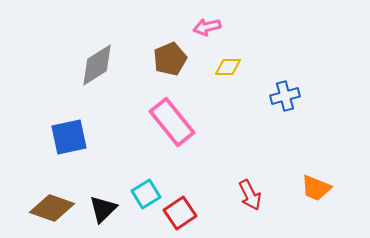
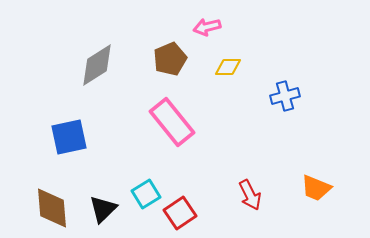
brown diamond: rotated 66 degrees clockwise
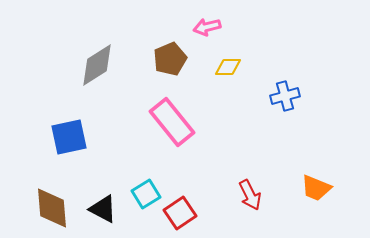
black triangle: rotated 48 degrees counterclockwise
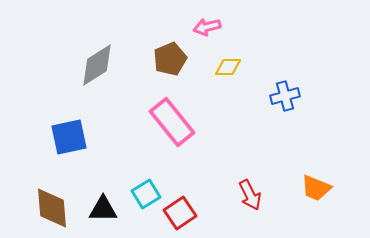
black triangle: rotated 28 degrees counterclockwise
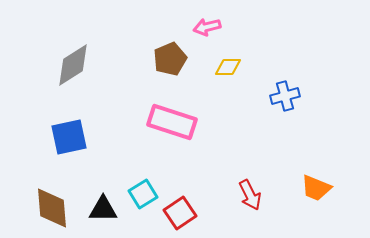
gray diamond: moved 24 px left
pink rectangle: rotated 33 degrees counterclockwise
cyan square: moved 3 px left
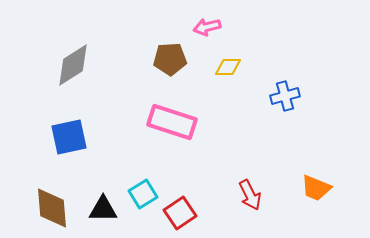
brown pentagon: rotated 20 degrees clockwise
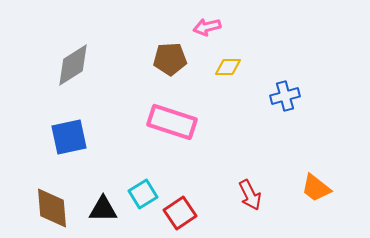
orange trapezoid: rotated 16 degrees clockwise
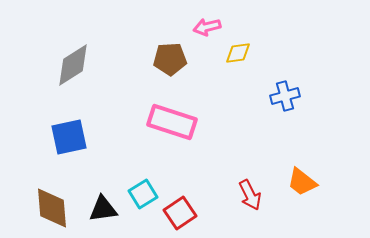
yellow diamond: moved 10 px right, 14 px up; rotated 8 degrees counterclockwise
orange trapezoid: moved 14 px left, 6 px up
black triangle: rotated 8 degrees counterclockwise
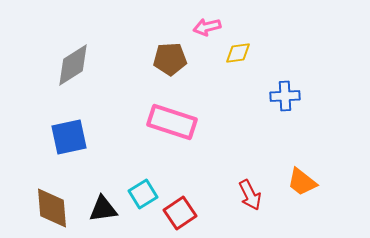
blue cross: rotated 12 degrees clockwise
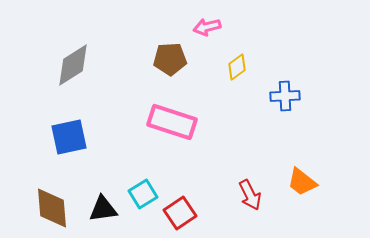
yellow diamond: moved 1 px left, 14 px down; rotated 28 degrees counterclockwise
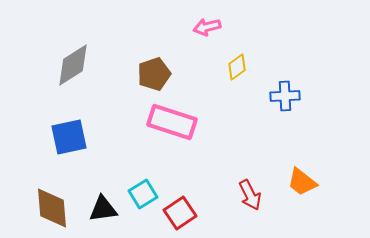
brown pentagon: moved 16 px left, 15 px down; rotated 16 degrees counterclockwise
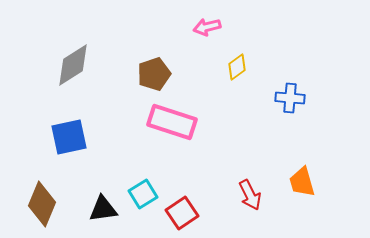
blue cross: moved 5 px right, 2 px down; rotated 8 degrees clockwise
orange trapezoid: rotated 36 degrees clockwise
brown diamond: moved 10 px left, 4 px up; rotated 27 degrees clockwise
red square: moved 2 px right
